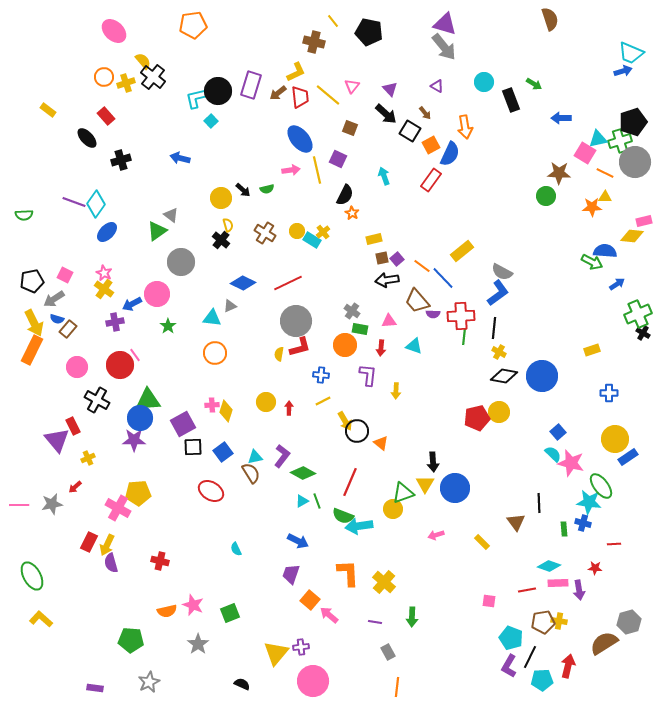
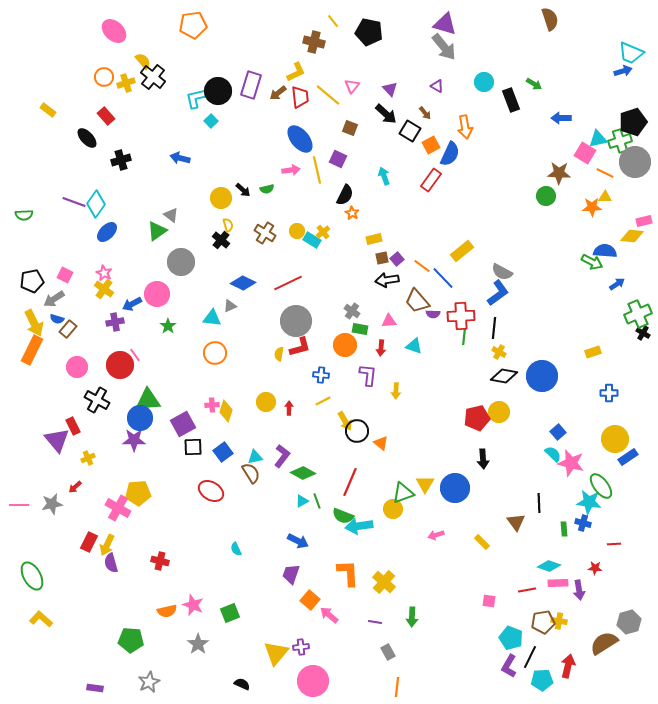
yellow rectangle at (592, 350): moved 1 px right, 2 px down
black arrow at (433, 462): moved 50 px right, 3 px up
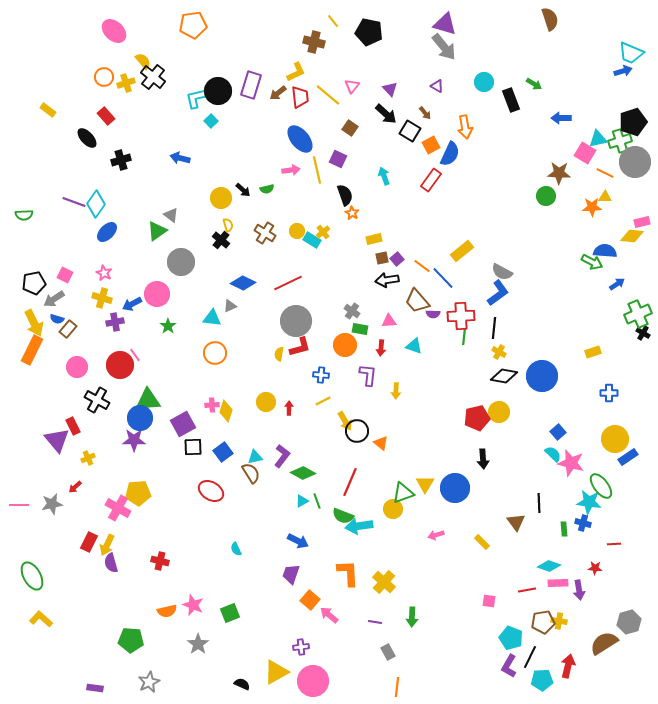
brown square at (350, 128): rotated 14 degrees clockwise
black semicircle at (345, 195): rotated 45 degrees counterclockwise
pink rectangle at (644, 221): moved 2 px left, 1 px down
black pentagon at (32, 281): moved 2 px right, 2 px down
yellow cross at (104, 289): moved 2 px left, 9 px down; rotated 18 degrees counterclockwise
yellow triangle at (276, 653): moved 19 px down; rotated 20 degrees clockwise
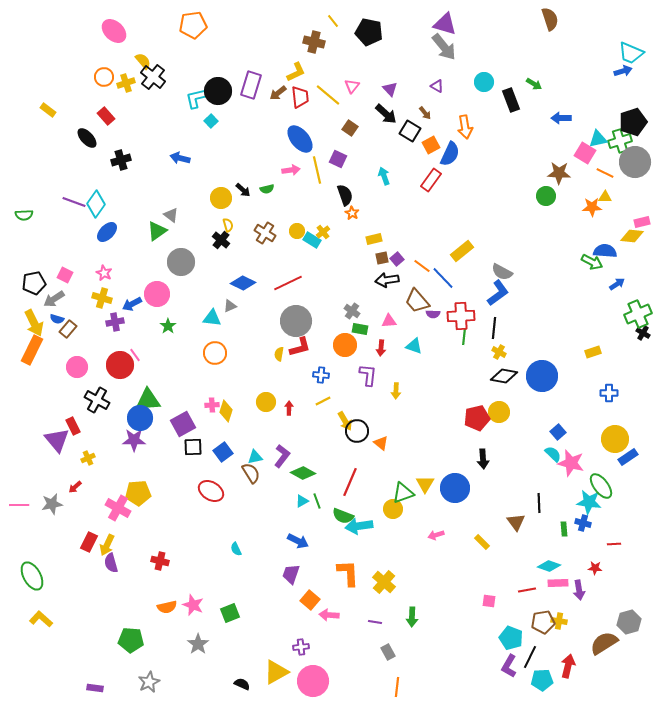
orange semicircle at (167, 611): moved 4 px up
pink arrow at (329, 615): rotated 36 degrees counterclockwise
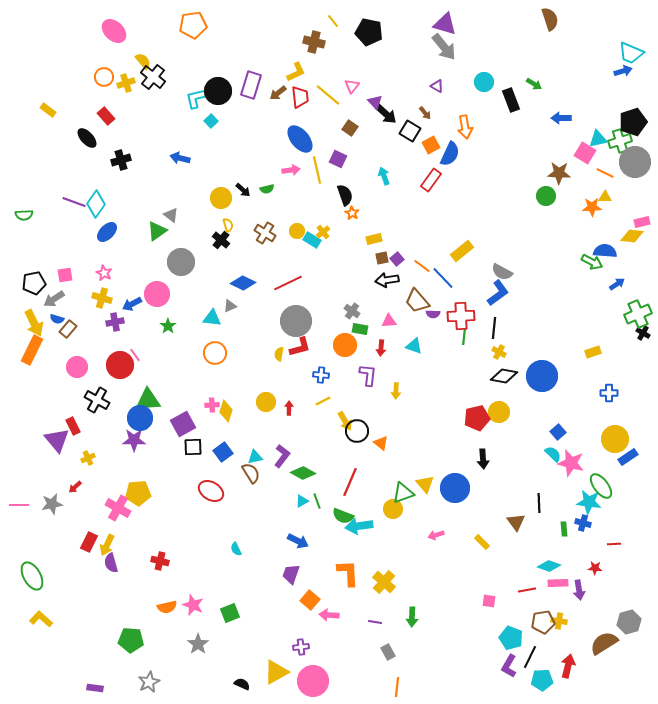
purple triangle at (390, 89): moved 15 px left, 13 px down
pink square at (65, 275): rotated 35 degrees counterclockwise
yellow triangle at (425, 484): rotated 12 degrees counterclockwise
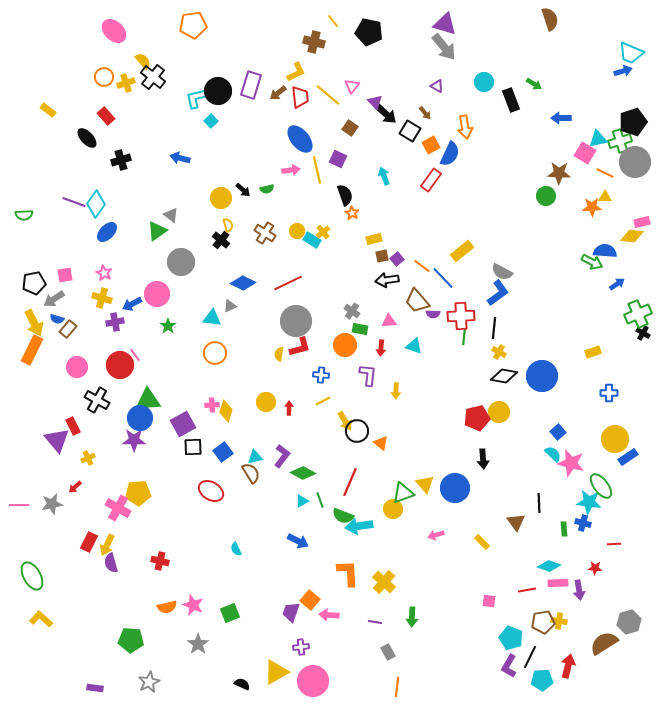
brown square at (382, 258): moved 2 px up
green line at (317, 501): moved 3 px right, 1 px up
purple trapezoid at (291, 574): moved 38 px down
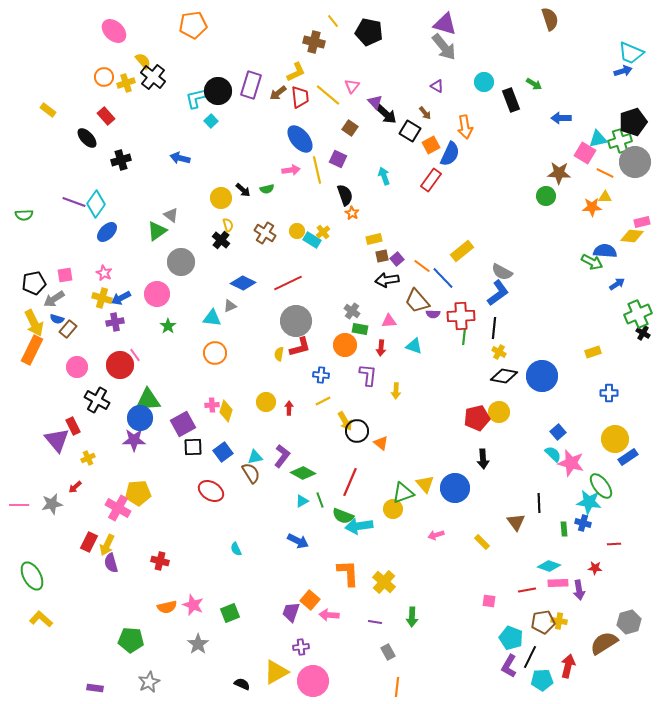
blue arrow at (132, 304): moved 11 px left, 6 px up
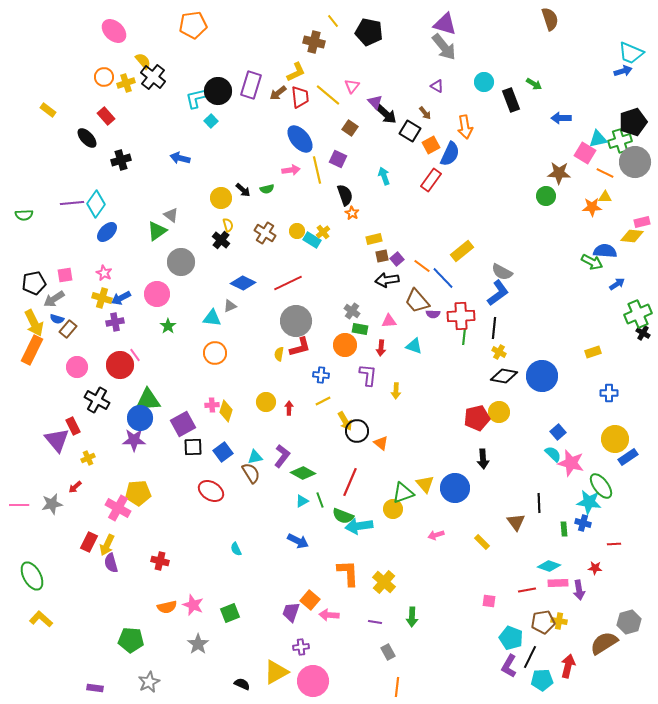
purple line at (74, 202): moved 2 px left, 1 px down; rotated 25 degrees counterclockwise
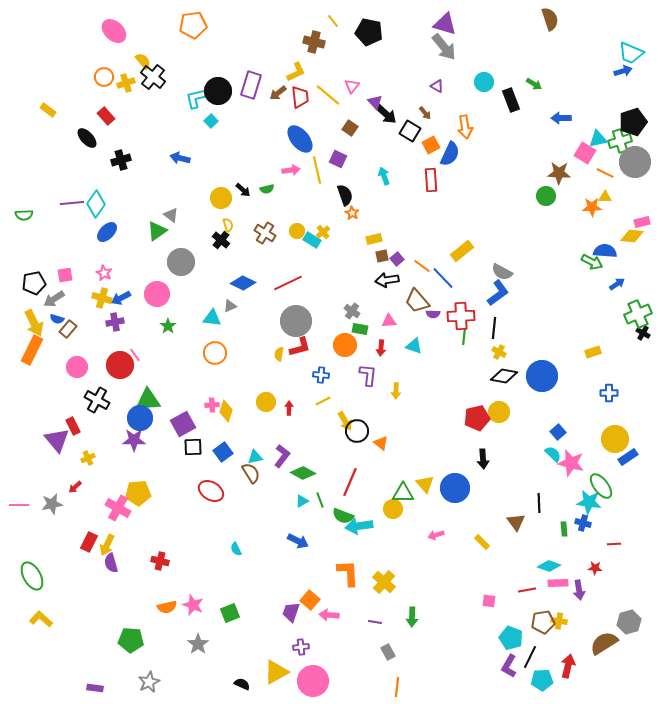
red rectangle at (431, 180): rotated 40 degrees counterclockwise
green triangle at (403, 493): rotated 20 degrees clockwise
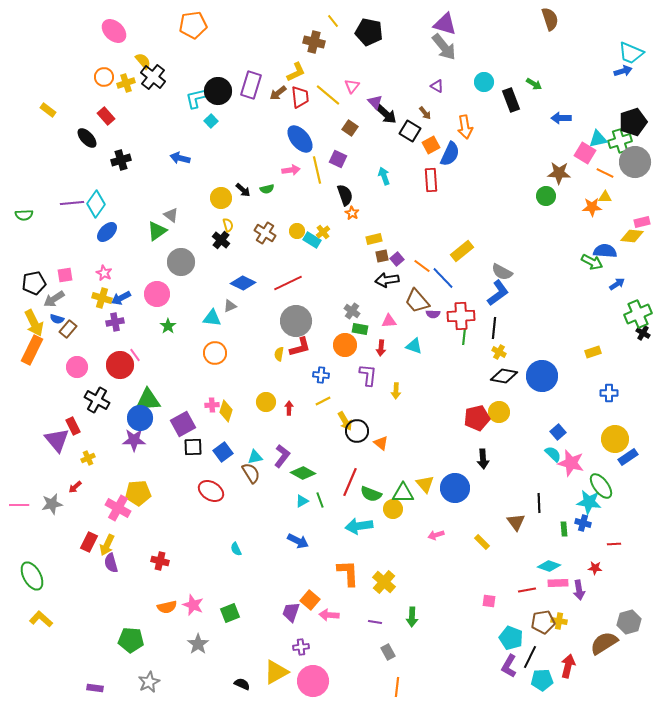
green semicircle at (343, 516): moved 28 px right, 22 px up
